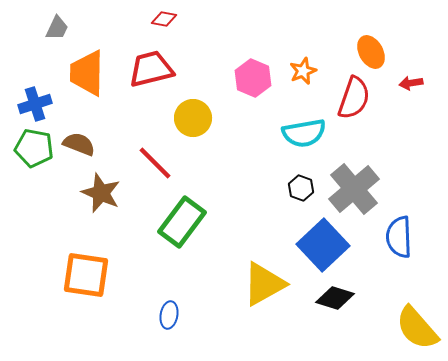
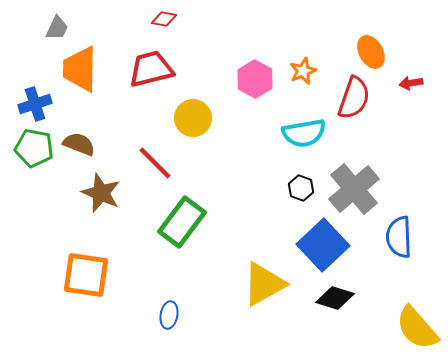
orange trapezoid: moved 7 px left, 4 px up
pink hexagon: moved 2 px right, 1 px down; rotated 6 degrees clockwise
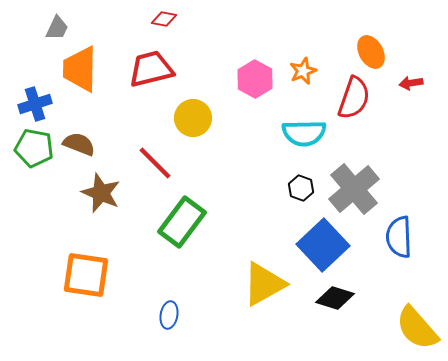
cyan semicircle: rotated 9 degrees clockwise
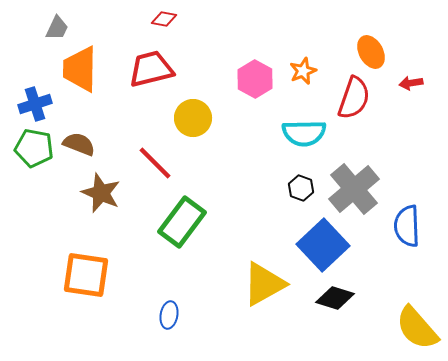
blue semicircle: moved 8 px right, 11 px up
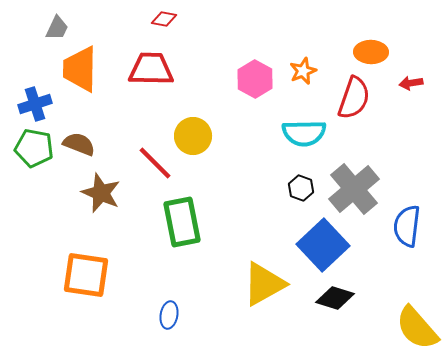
orange ellipse: rotated 60 degrees counterclockwise
red trapezoid: rotated 15 degrees clockwise
yellow circle: moved 18 px down
green rectangle: rotated 48 degrees counterclockwise
blue semicircle: rotated 9 degrees clockwise
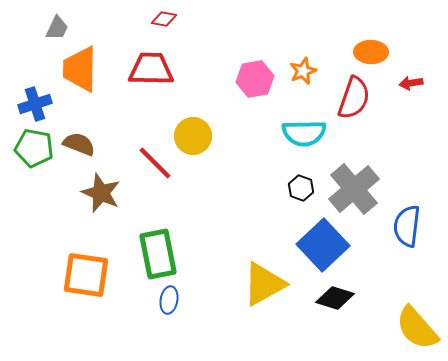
pink hexagon: rotated 21 degrees clockwise
green rectangle: moved 24 px left, 32 px down
blue ellipse: moved 15 px up
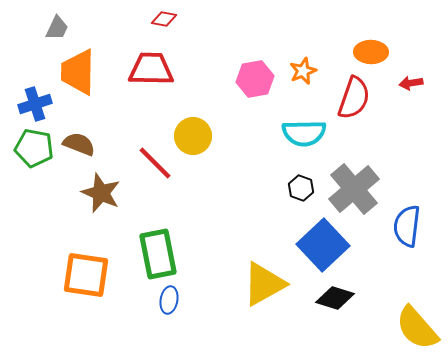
orange trapezoid: moved 2 px left, 3 px down
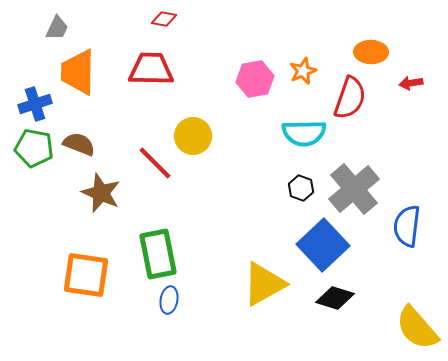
red semicircle: moved 4 px left
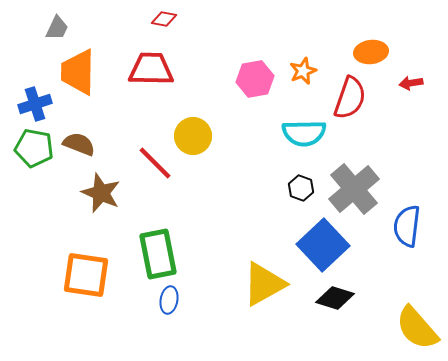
orange ellipse: rotated 8 degrees counterclockwise
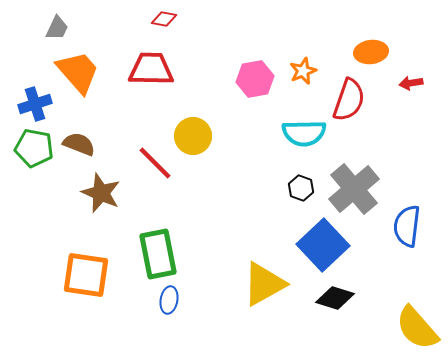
orange trapezoid: rotated 138 degrees clockwise
red semicircle: moved 1 px left, 2 px down
